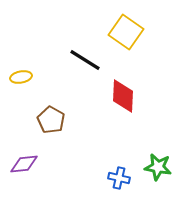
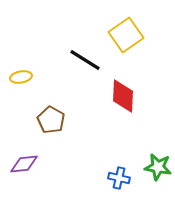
yellow square: moved 3 px down; rotated 20 degrees clockwise
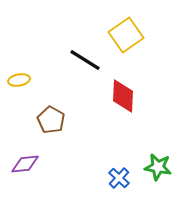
yellow ellipse: moved 2 px left, 3 px down
purple diamond: moved 1 px right
blue cross: rotated 30 degrees clockwise
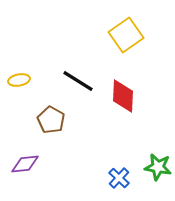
black line: moved 7 px left, 21 px down
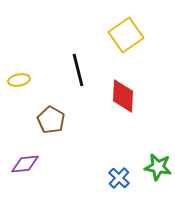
black line: moved 11 px up; rotated 44 degrees clockwise
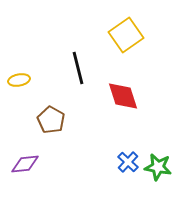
black line: moved 2 px up
red diamond: rotated 20 degrees counterclockwise
blue cross: moved 9 px right, 16 px up
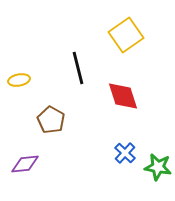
blue cross: moved 3 px left, 9 px up
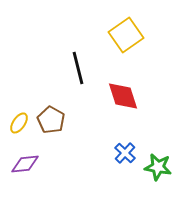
yellow ellipse: moved 43 px down; rotated 45 degrees counterclockwise
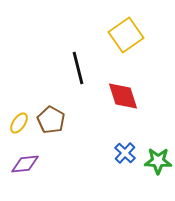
green star: moved 6 px up; rotated 8 degrees counterclockwise
